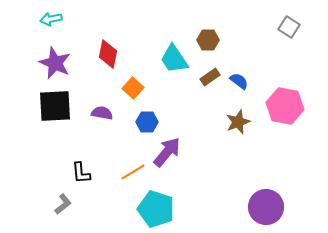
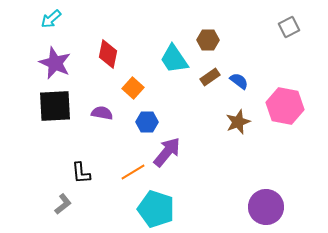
cyan arrow: rotated 30 degrees counterclockwise
gray square: rotated 30 degrees clockwise
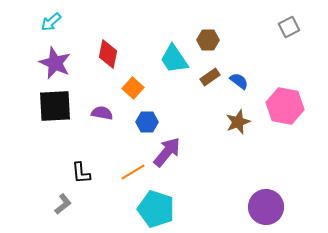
cyan arrow: moved 3 px down
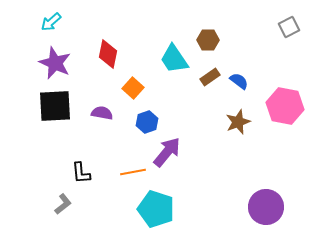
blue hexagon: rotated 20 degrees counterclockwise
orange line: rotated 20 degrees clockwise
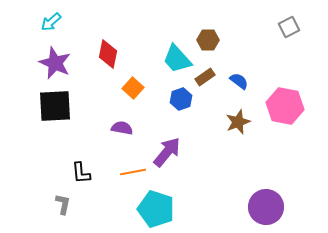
cyan trapezoid: moved 3 px right; rotated 8 degrees counterclockwise
brown rectangle: moved 5 px left
purple semicircle: moved 20 px right, 15 px down
blue hexagon: moved 34 px right, 23 px up
gray L-shape: rotated 40 degrees counterclockwise
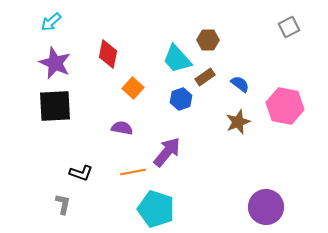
blue semicircle: moved 1 px right, 3 px down
black L-shape: rotated 65 degrees counterclockwise
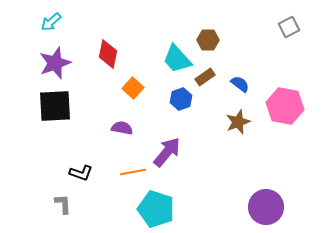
purple star: rotated 28 degrees clockwise
gray L-shape: rotated 15 degrees counterclockwise
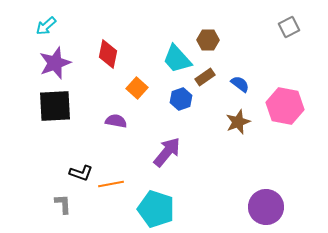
cyan arrow: moved 5 px left, 4 px down
orange square: moved 4 px right
purple semicircle: moved 6 px left, 7 px up
orange line: moved 22 px left, 12 px down
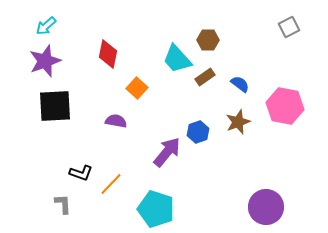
purple star: moved 10 px left, 2 px up
blue hexagon: moved 17 px right, 33 px down
orange line: rotated 35 degrees counterclockwise
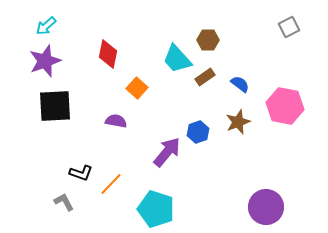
gray L-shape: moved 1 px right, 2 px up; rotated 25 degrees counterclockwise
